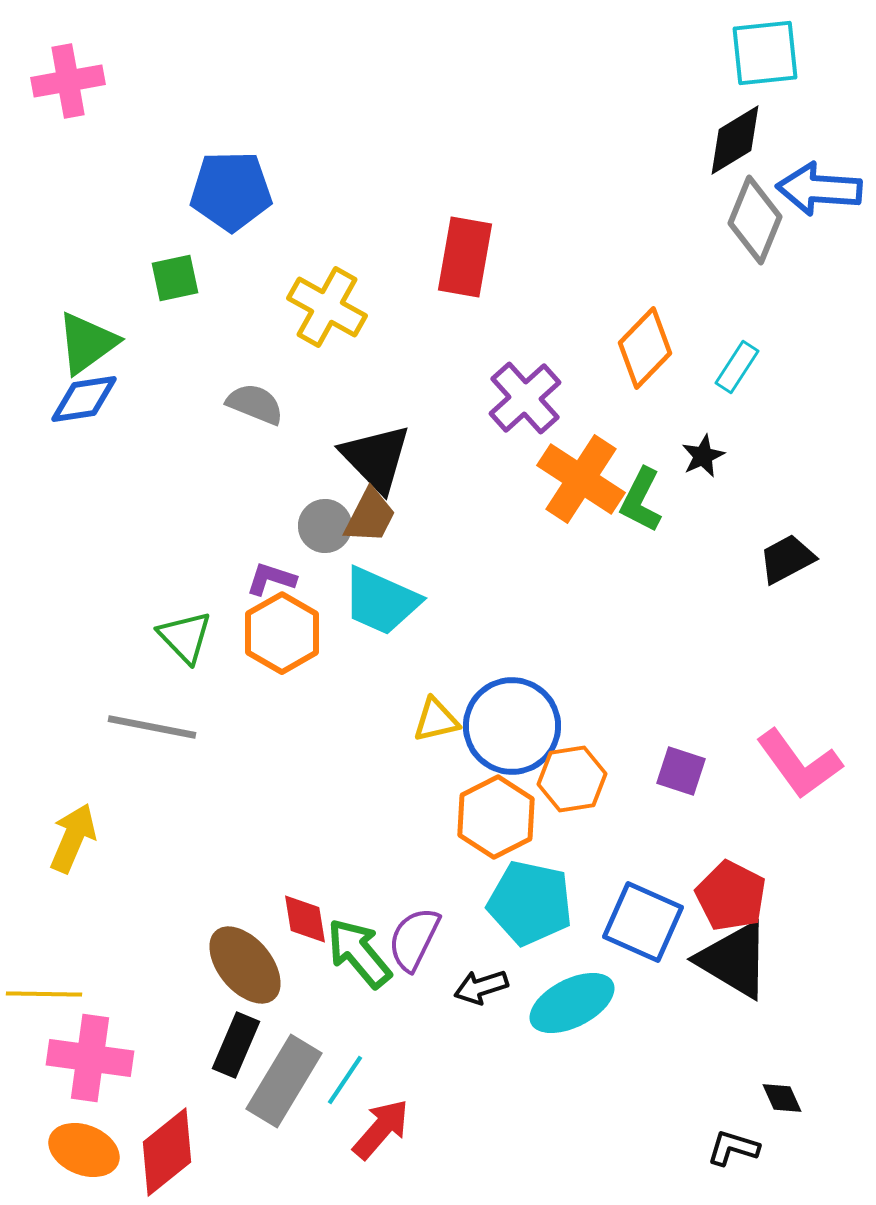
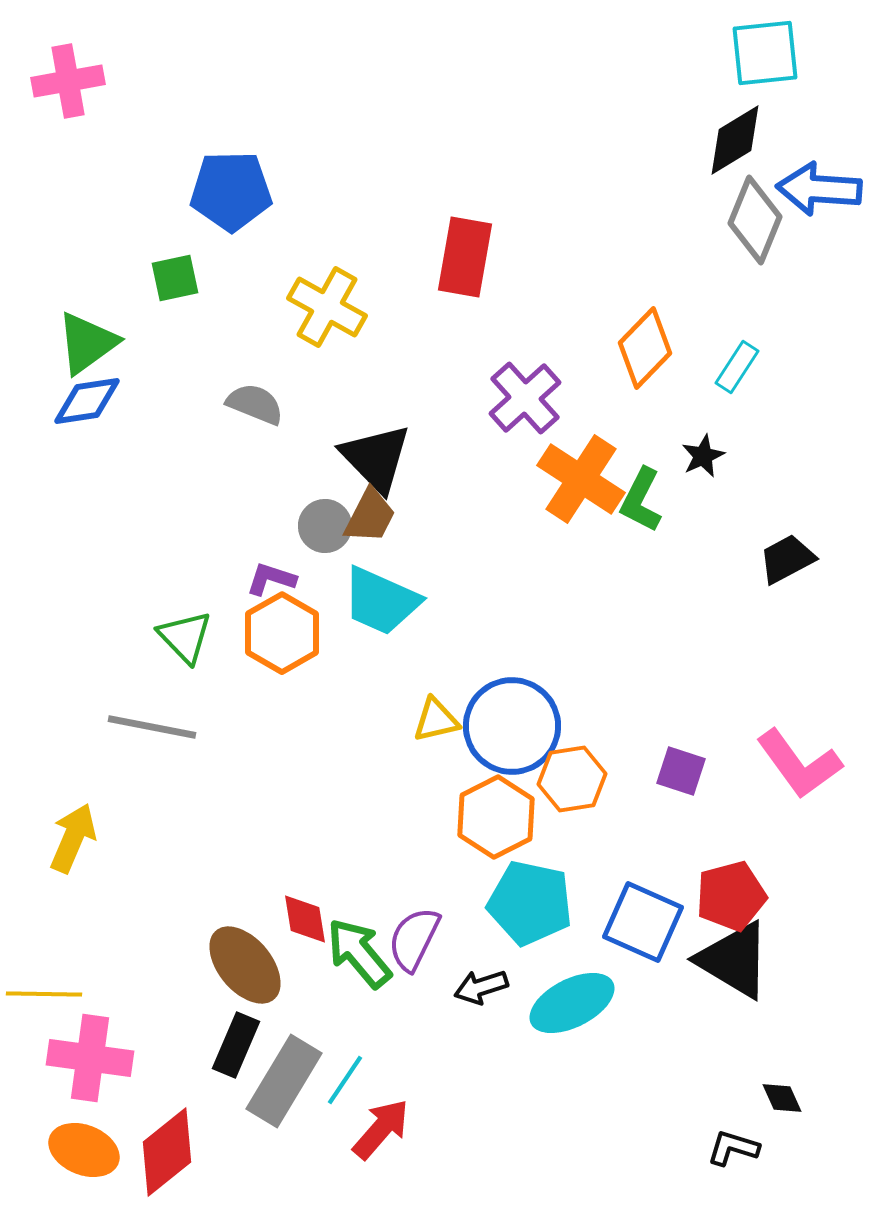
blue diamond at (84, 399): moved 3 px right, 2 px down
red pentagon at (731, 896): rotated 30 degrees clockwise
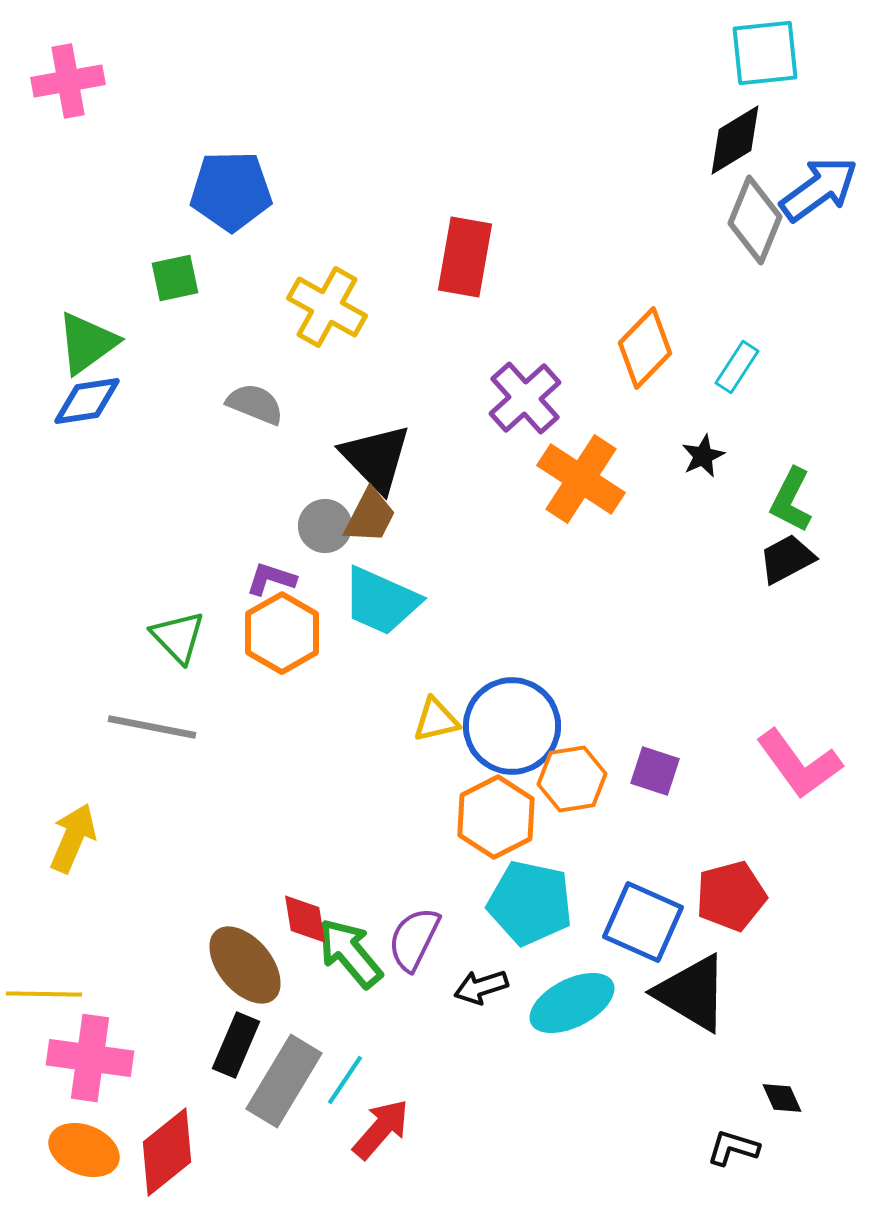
blue arrow at (819, 189): rotated 140 degrees clockwise
green L-shape at (641, 500): moved 150 px right
green triangle at (185, 637): moved 7 px left
purple square at (681, 771): moved 26 px left
green arrow at (359, 953): moved 9 px left
black triangle at (734, 960): moved 42 px left, 33 px down
